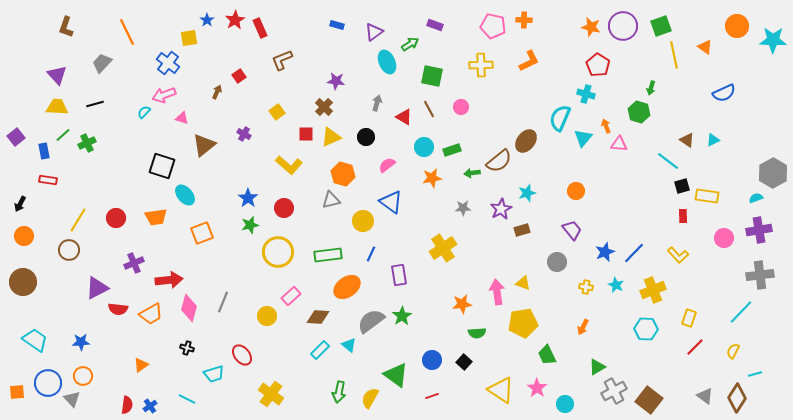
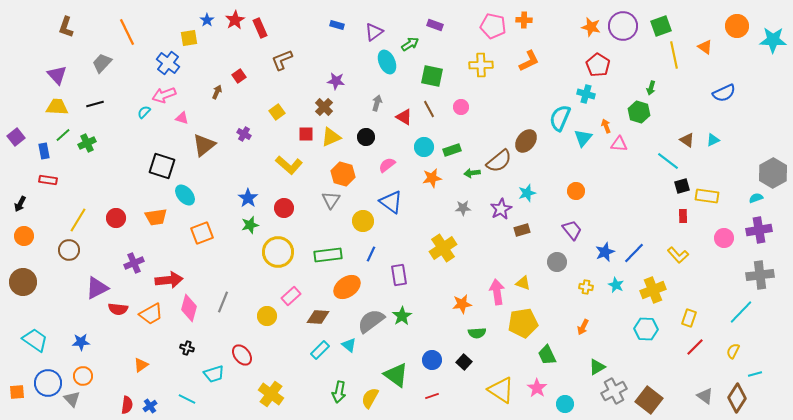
gray triangle at (331, 200): rotated 42 degrees counterclockwise
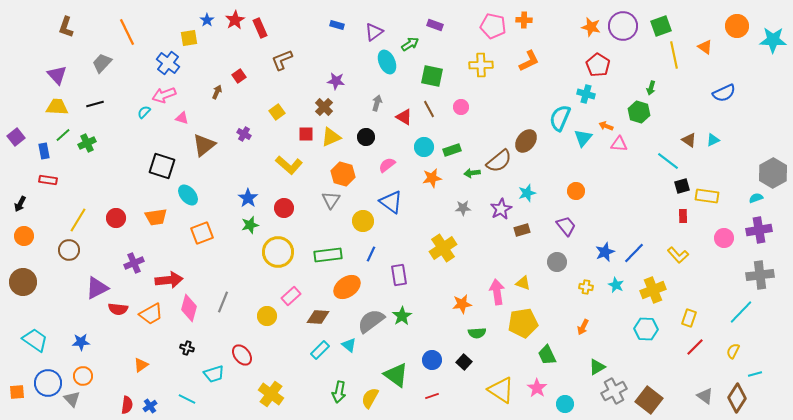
orange arrow at (606, 126): rotated 48 degrees counterclockwise
brown triangle at (687, 140): moved 2 px right
cyan ellipse at (185, 195): moved 3 px right
purple trapezoid at (572, 230): moved 6 px left, 4 px up
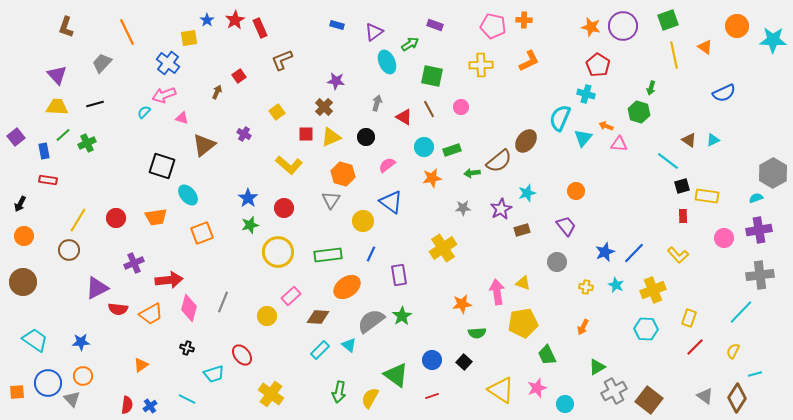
green square at (661, 26): moved 7 px right, 6 px up
pink star at (537, 388): rotated 18 degrees clockwise
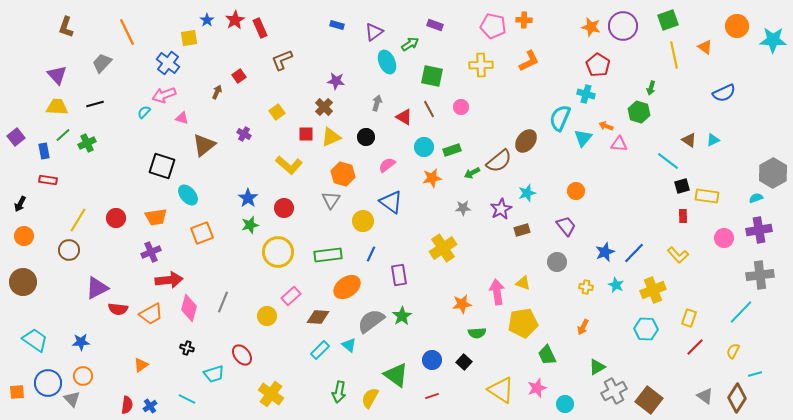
green arrow at (472, 173): rotated 21 degrees counterclockwise
purple cross at (134, 263): moved 17 px right, 11 px up
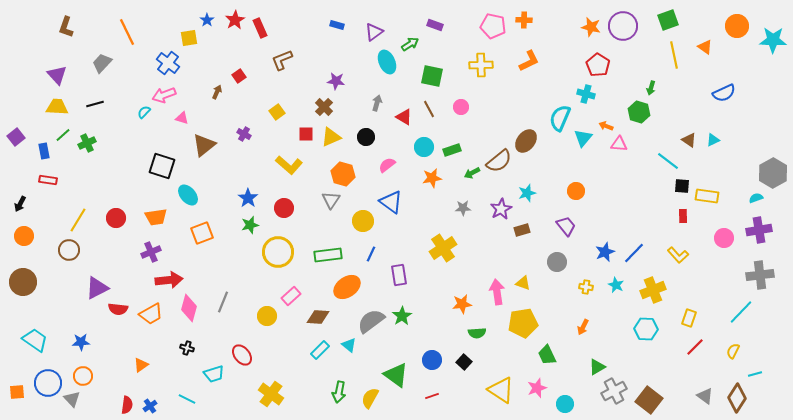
black square at (682, 186): rotated 21 degrees clockwise
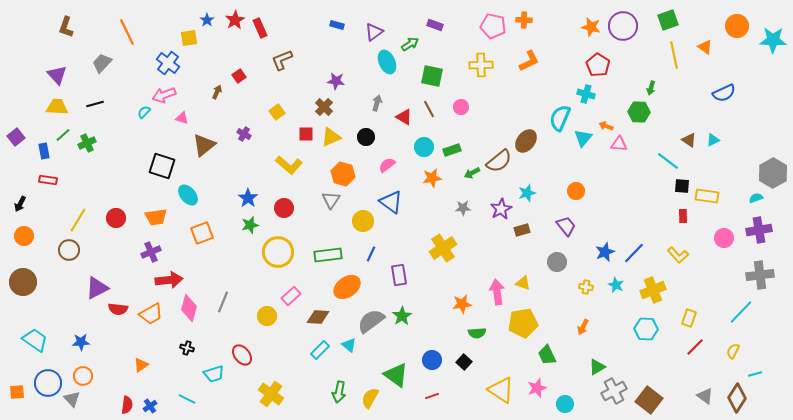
green hexagon at (639, 112): rotated 15 degrees counterclockwise
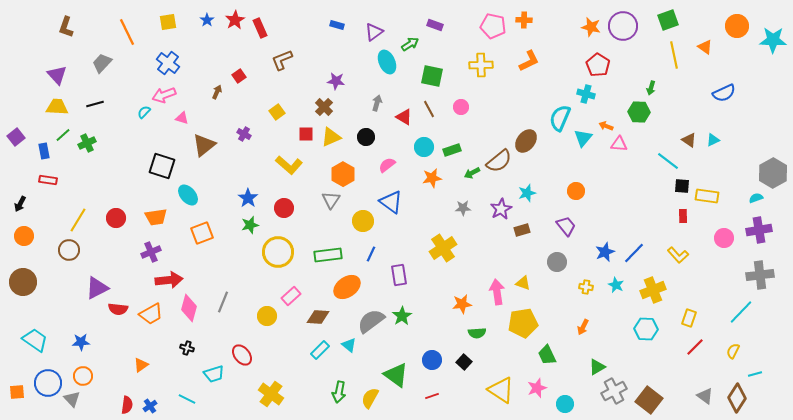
yellow square at (189, 38): moved 21 px left, 16 px up
orange hexagon at (343, 174): rotated 15 degrees clockwise
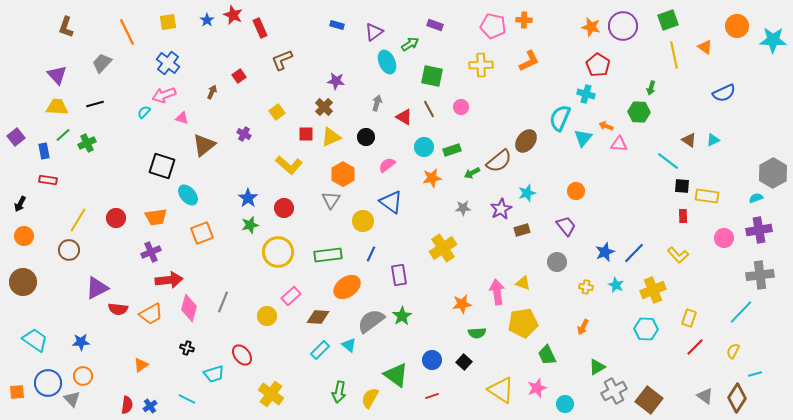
red star at (235, 20): moved 2 px left, 5 px up; rotated 18 degrees counterclockwise
brown arrow at (217, 92): moved 5 px left
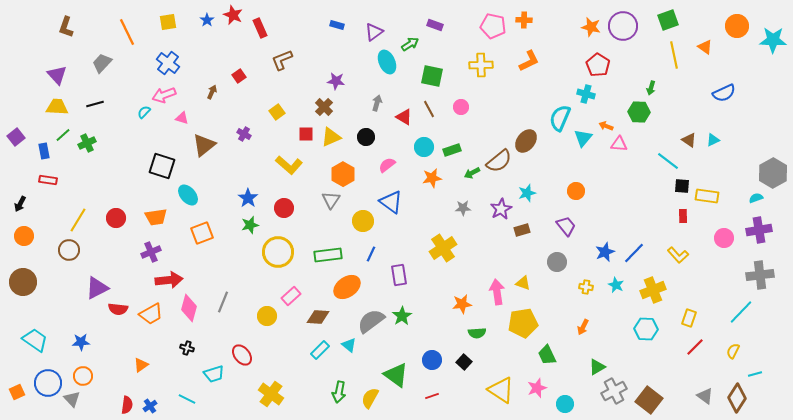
orange square at (17, 392): rotated 21 degrees counterclockwise
